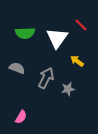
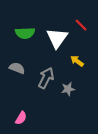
pink semicircle: moved 1 px down
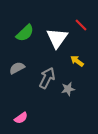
green semicircle: rotated 42 degrees counterclockwise
gray semicircle: rotated 49 degrees counterclockwise
gray arrow: moved 1 px right
pink semicircle: rotated 24 degrees clockwise
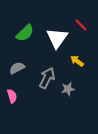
pink semicircle: moved 9 px left, 22 px up; rotated 72 degrees counterclockwise
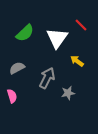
gray star: moved 4 px down
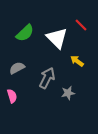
white triangle: rotated 20 degrees counterclockwise
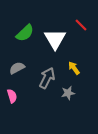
white triangle: moved 2 px left, 1 px down; rotated 15 degrees clockwise
yellow arrow: moved 3 px left, 7 px down; rotated 16 degrees clockwise
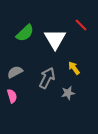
gray semicircle: moved 2 px left, 4 px down
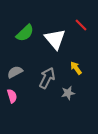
white triangle: rotated 10 degrees counterclockwise
yellow arrow: moved 2 px right
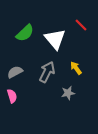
gray arrow: moved 6 px up
